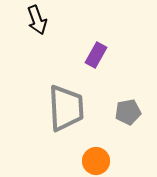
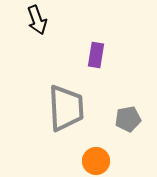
purple rectangle: rotated 20 degrees counterclockwise
gray pentagon: moved 7 px down
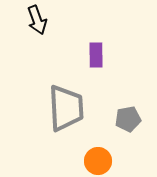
purple rectangle: rotated 10 degrees counterclockwise
orange circle: moved 2 px right
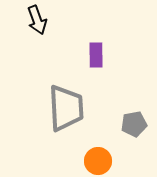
gray pentagon: moved 6 px right, 5 px down
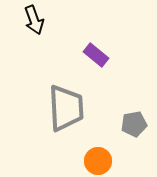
black arrow: moved 3 px left
purple rectangle: rotated 50 degrees counterclockwise
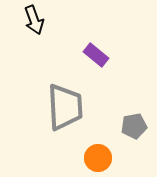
gray trapezoid: moved 1 px left, 1 px up
gray pentagon: moved 2 px down
orange circle: moved 3 px up
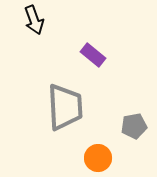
purple rectangle: moved 3 px left
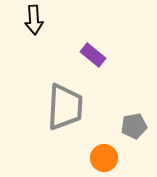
black arrow: rotated 16 degrees clockwise
gray trapezoid: rotated 6 degrees clockwise
orange circle: moved 6 px right
